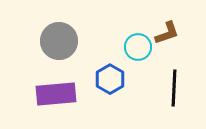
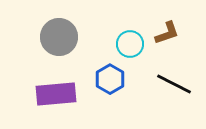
gray circle: moved 4 px up
cyan circle: moved 8 px left, 3 px up
black line: moved 4 px up; rotated 66 degrees counterclockwise
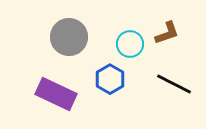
gray circle: moved 10 px right
purple rectangle: rotated 30 degrees clockwise
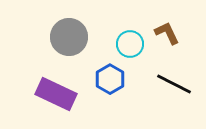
brown L-shape: rotated 96 degrees counterclockwise
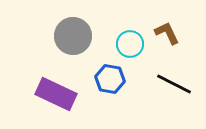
gray circle: moved 4 px right, 1 px up
blue hexagon: rotated 20 degrees counterclockwise
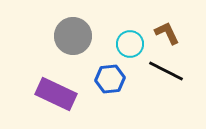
blue hexagon: rotated 16 degrees counterclockwise
black line: moved 8 px left, 13 px up
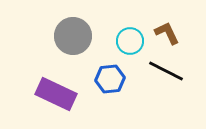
cyan circle: moved 3 px up
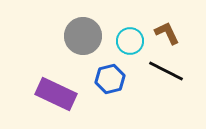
gray circle: moved 10 px right
blue hexagon: rotated 8 degrees counterclockwise
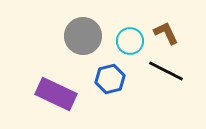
brown L-shape: moved 1 px left
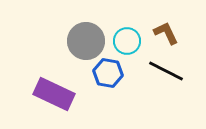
gray circle: moved 3 px right, 5 px down
cyan circle: moved 3 px left
blue hexagon: moved 2 px left, 6 px up; rotated 24 degrees clockwise
purple rectangle: moved 2 px left
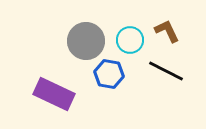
brown L-shape: moved 1 px right, 2 px up
cyan circle: moved 3 px right, 1 px up
blue hexagon: moved 1 px right, 1 px down
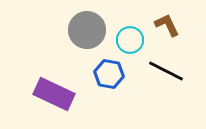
brown L-shape: moved 6 px up
gray circle: moved 1 px right, 11 px up
